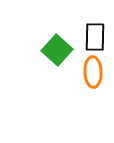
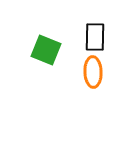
green square: moved 11 px left; rotated 20 degrees counterclockwise
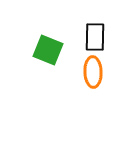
green square: moved 2 px right
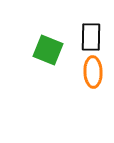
black rectangle: moved 4 px left
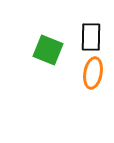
orange ellipse: moved 1 px down; rotated 12 degrees clockwise
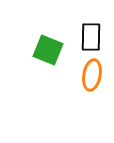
orange ellipse: moved 1 px left, 2 px down
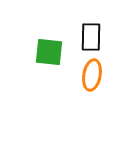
green square: moved 1 px right, 2 px down; rotated 16 degrees counterclockwise
